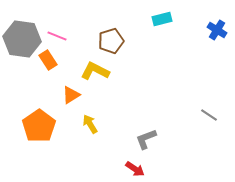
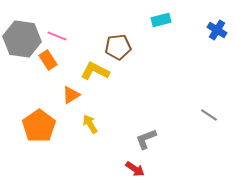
cyan rectangle: moved 1 px left, 1 px down
brown pentagon: moved 7 px right, 6 px down; rotated 10 degrees clockwise
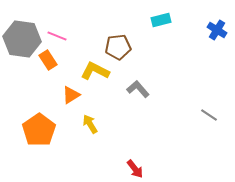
orange pentagon: moved 4 px down
gray L-shape: moved 8 px left, 50 px up; rotated 70 degrees clockwise
red arrow: rotated 18 degrees clockwise
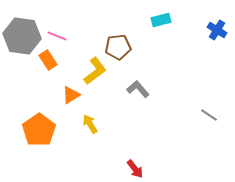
gray hexagon: moved 3 px up
yellow L-shape: rotated 116 degrees clockwise
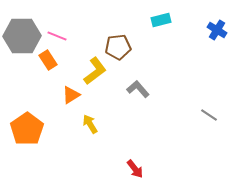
gray hexagon: rotated 9 degrees counterclockwise
orange pentagon: moved 12 px left, 1 px up
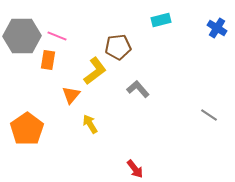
blue cross: moved 2 px up
orange rectangle: rotated 42 degrees clockwise
orange triangle: rotated 18 degrees counterclockwise
